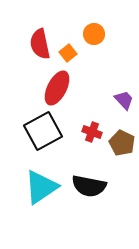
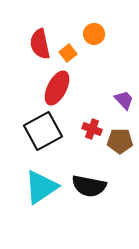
red cross: moved 3 px up
brown pentagon: moved 2 px left, 2 px up; rotated 25 degrees counterclockwise
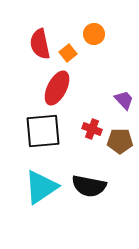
black square: rotated 24 degrees clockwise
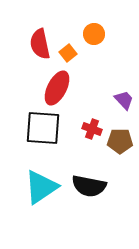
black square: moved 3 px up; rotated 9 degrees clockwise
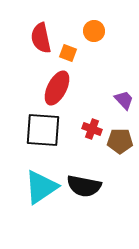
orange circle: moved 3 px up
red semicircle: moved 1 px right, 6 px up
orange square: rotated 30 degrees counterclockwise
black square: moved 2 px down
black semicircle: moved 5 px left
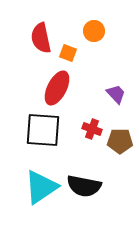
purple trapezoid: moved 8 px left, 6 px up
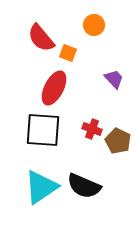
orange circle: moved 6 px up
red semicircle: rotated 28 degrees counterclockwise
red ellipse: moved 3 px left
purple trapezoid: moved 2 px left, 15 px up
brown pentagon: moved 2 px left; rotated 25 degrees clockwise
black semicircle: rotated 12 degrees clockwise
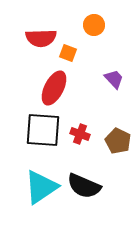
red semicircle: rotated 52 degrees counterclockwise
red cross: moved 12 px left, 5 px down
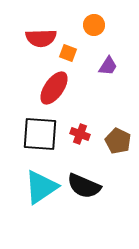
purple trapezoid: moved 6 px left, 13 px up; rotated 75 degrees clockwise
red ellipse: rotated 8 degrees clockwise
black square: moved 3 px left, 4 px down
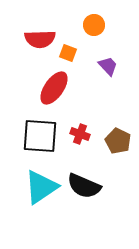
red semicircle: moved 1 px left, 1 px down
purple trapezoid: rotated 75 degrees counterclockwise
black square: moved 2 px down
